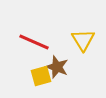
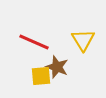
yellow square: rotated 10 degrees clockwise
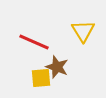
yellow triangle: moved 9 px up
yellow square: moved 2 px down
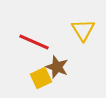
yellow triangle: moved 1 px up
yellow square: rotated 20 degrees counterclockwise
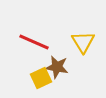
yellow triangle: moved 12 px down
brown star: rotated 10 degrees counterclockwise
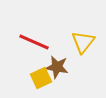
yellow triangle: rotated 10 degrees clockwise
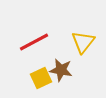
red line: rotated 52 degrees counterclockwise
brown star: moved 4 px right, 3 px down
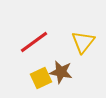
red line: rotated 8 degrees counterclockwise
brown star: moved 2 px down
